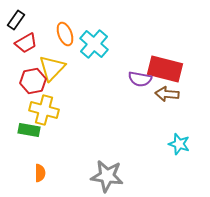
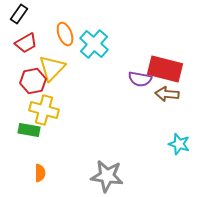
black rectangle: moved 3 px right, 6 px up
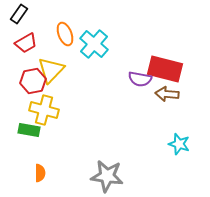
yellow triangle: moved 1 px left, 2 px down
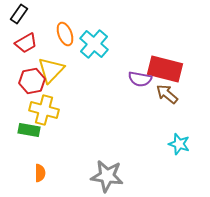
red hexagon: moved 1 px left
brown arrow: rotated 35 degrees clockwise
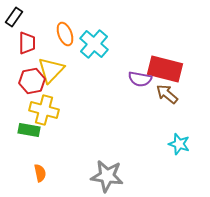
black rectangle: moved 5 px left, 3 px down
red trapezoid: moved 1 px right; rotated 60 degrees counterclockwise
orange semicircle: rotated 12 degrees counterclockwise
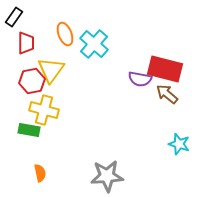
red trapezoid: moved 1 px left
yellow triangle: rotated 8 degrees counterclockwise
gray star: rotated 12 degrees counterclockwise
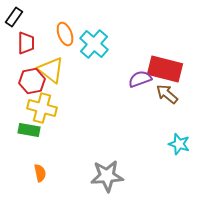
yellow triangle: rotated 28 degrees counterclockwise
purple semicircle: rotated 150 degrees clockwise
yellow cross: moved 2 px left, 2 px up
